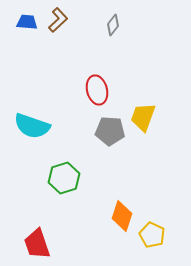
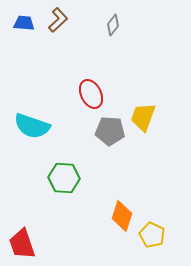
blue trapezoid: moved 3 px left, 1 px down
red ellipse: moved 6 px left, 4 px down; rotated 12 degrees counterclockwise
green hexagon: rotated 20 degrees clockwise
red trapezoid: moved 15 px left
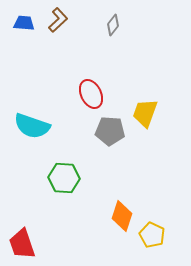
yellow trapezoid: moved 2 px right, 4 px up
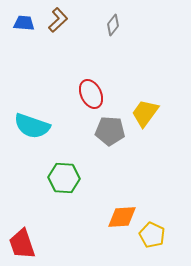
yellow trapezoid: rotated 16 degrees clockwise
orange diamond: moved 1 px down; rotated 68 degrees clockwise
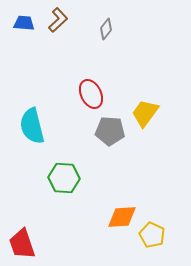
gray diamond: moved 7 px left, 4 px down
cyan semicircle: rotated 57 degrees clockwise
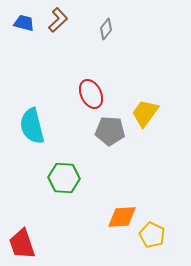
blue trapezoid: rotated 10 degrees clockwise
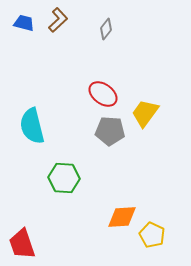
red ellipse: moved 12 px right; rotated 28 degrees counterclockwise
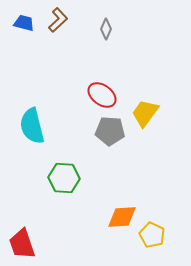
gray diamond: rotated 15 degrees counterclockwise
red ellipse: moved 1 px left, 1 px down
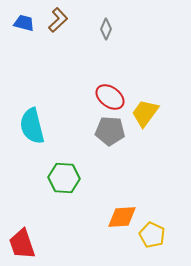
red ellipse: moved 8 px right, 2 px down
